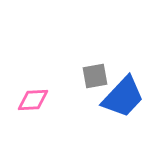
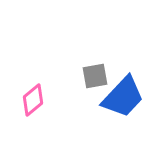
pink diamond: rotated 36 degrees counterclockwise
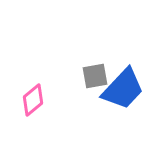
blue trapezoid: moved 8 px up
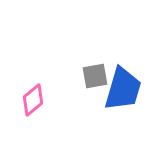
blue trapezoid: rotated 27 degrees counterclockwise
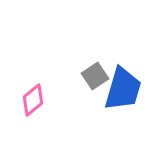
gray square: rotated 24 degrees counterclockwise
